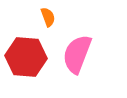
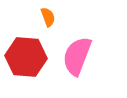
pink semicircle: moved 2 px down
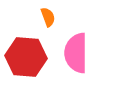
pink semicircle: moved 1 px left, 3 px up; rotated 21 degrees counterclockwise
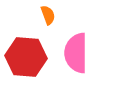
orange semicircle: moved 2 px up
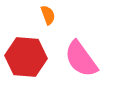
pink semicircle: moved 5 px right, 6 px down; rotated 36 degrees counterclockwise
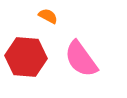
orange semicircle: moved 1 px down; rotated 42 degrees counterclockwise
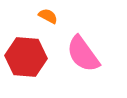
pink semicircle: moved 2 px right, 5 px up
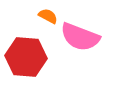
pink semicircle: moved 3 px left, 17 px up; rotated 33 degrees counterclockwise
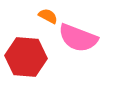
pink semicircle: moved 2 px left, 1 px down
